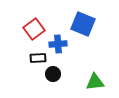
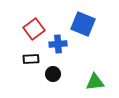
black rectangle: moved 7 px left, 1 px down
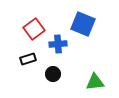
black rectangle: moved 3 px left; rotated 14 degrees counterclockwise
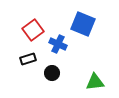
red square: moved 1 px left, 1 px down
blue cross: rotated 30 degrees clockwise
black circle: moved 1 px left, 1 px up
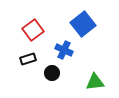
blue square: rotated 30 degrees clockwise
blue cross: moved 6 px right, 6 px down
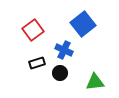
black rectangle: moved 9 px right, 4 px down
black circle: moved 8 px right
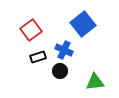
red square: moved 2 px left
black rectangle: moved 1 px right, 6 px up
black circle: moved 2 px up
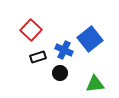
blue square: moved 7 px right, 15 px down
red square: rotated 10 degrees counterclockwise
black circle: moved 2 px down
green triangle: moved 2 px down
